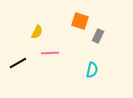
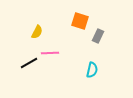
black line: moved 11 px right
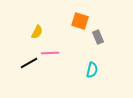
gray rectangle: moved 1 px down; rotated 48 degrees counterclockwise
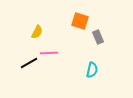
pink line: moved 1 px left
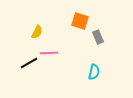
cyan semicircle: moved 2 px right, 2 px down
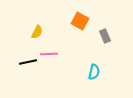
orange square: rotated 12 degrees clockwise
gray rectangle: moved 7 px right, 1 px up
pink line: moved 1 px down
black line: moved 1 px left, 1 px up; rotated 18 degrees clockwise
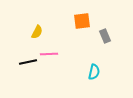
orange square: moved 2 px right; rotated 36 degrees counterclockwise
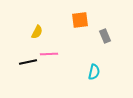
orange square: moved 2 px left, 1 px up
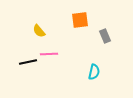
yellow semicircle: moved 2 px right, 1 px up; rotated 112 degrees clockwise
